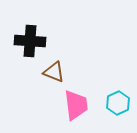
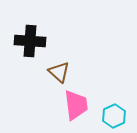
brown triangle: moved 5 px right; rotated 20 degrees clockwise
cyan hexagon: moved 4 px left, 13 px down
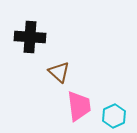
black cross: moved 4 px up
pink trapezoid: moved 3 px right, 1 px down
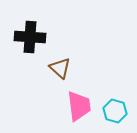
brown triangle: moved 1 px right, 4 px up
cyan hexagon: moved 1 px right, 5 px up; rotated 20 degrees counterclockwise
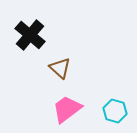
black cross: moved 2 px up; rotated 36 degrees clockwise
pink trapezoid: moved 12 px left, 3 px down; rotated 120 degrees counterclockwise
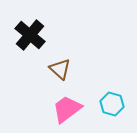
brown triangle: moved 1 px down
cyan hexagon: moved 3 px left, 7 px up
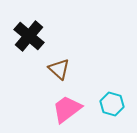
black cross: moved 1 px left, 1 px down
brown triangle: moved 1 px left
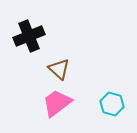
black cross: rotated 28 degrees clockwise
pink trapezoid: moved 10 px left, 6 px up
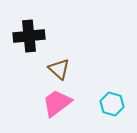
black cross: rotated 16 degrees clockwise
